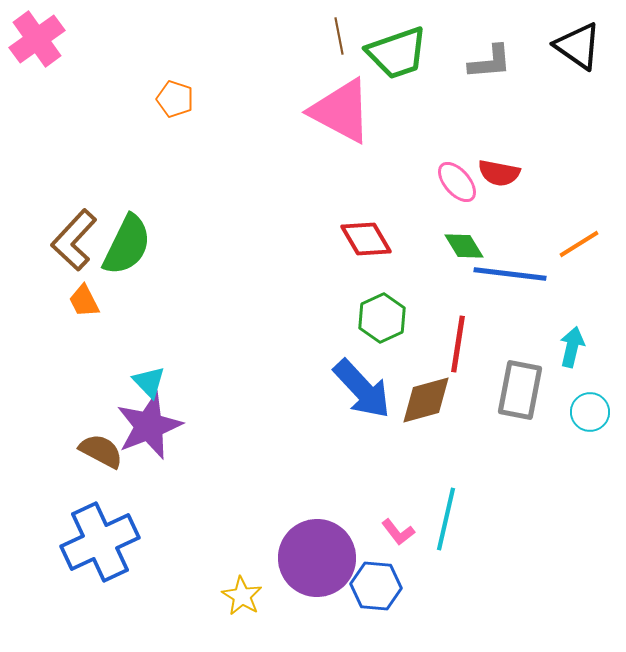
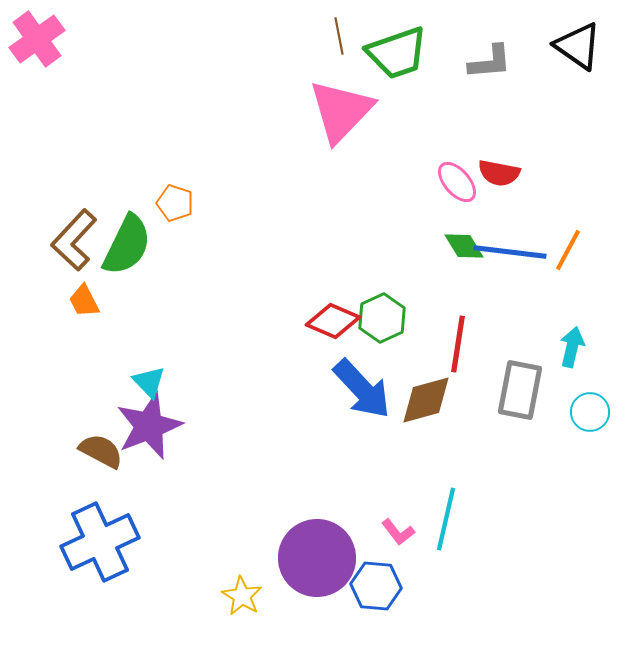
orange pentagon: moved 104 px down
pink triangle: rotated 46 degrees clockwise
red diamond: moved 33 px left, 82 px down; rotated 36 degrees counterclockwise
orange line: moved 11 px left, 6 px down; rotated 30 degrees counterclockwise
blue line: moved 22 px up
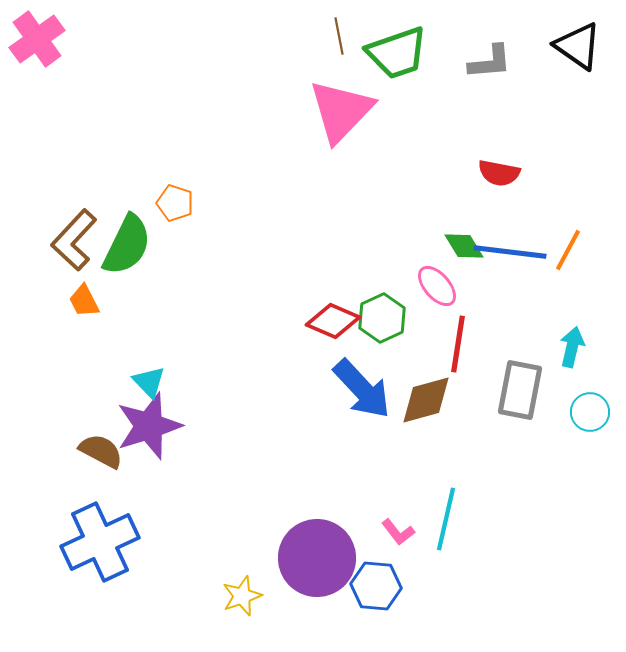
pink ellipse: moved 20 px left, 104 px down
purple star: rotated 4 degrees clockwise
yellow star: rotated 21 degrees clockwise
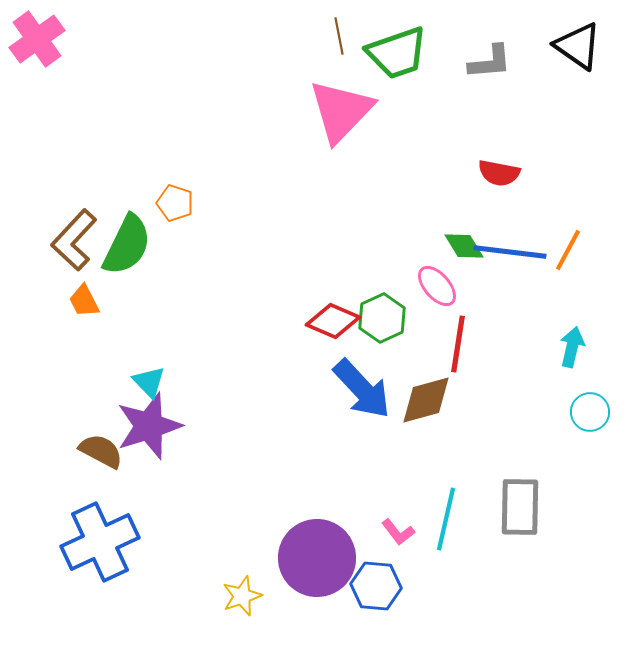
gray rectangle: moved 117 px down; rotated 10 degrees counterclockwise
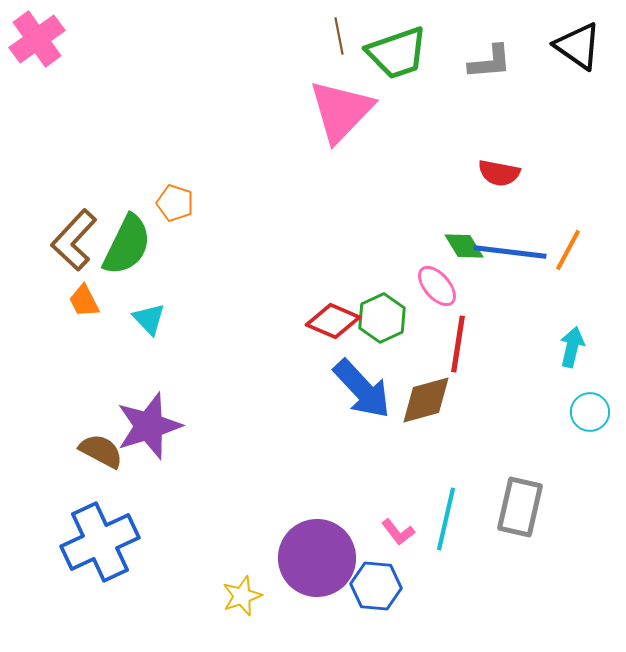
cyan triangle: moved 63 px up
gray rectangle: rotated 12 degrees clockwise
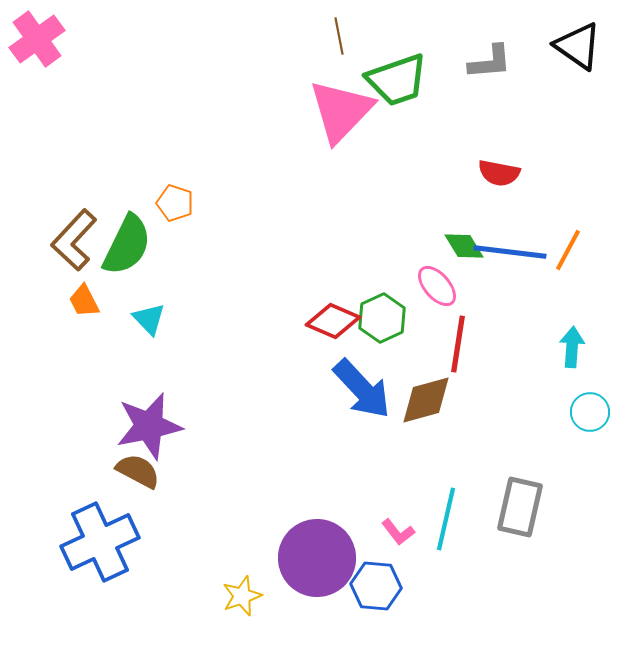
green trapezoid: moved 27 px down
cyan arrow: rotated 9 degrees counterclockwise
purple star: rotated 6 degrees clockwise
brown semicircle: moved 37 px right, 20 px down
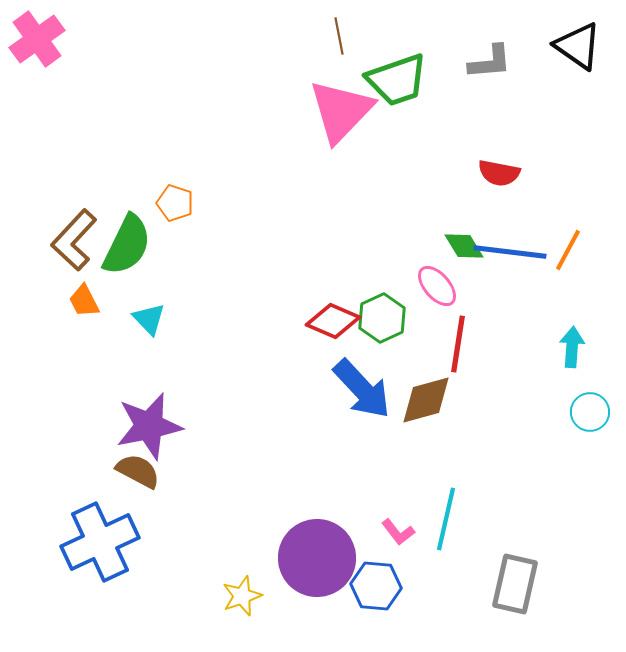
gray rectangle: moved 5 px left, 77 px down
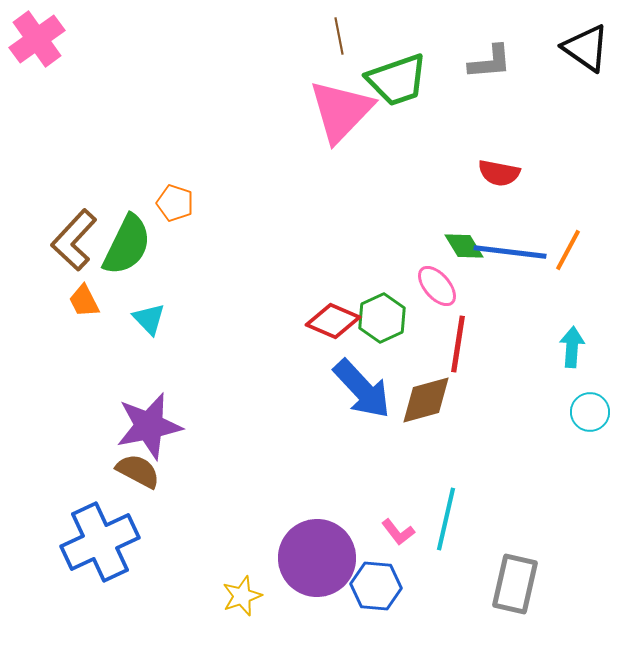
black triangle: moved 8 px right, 2 px down
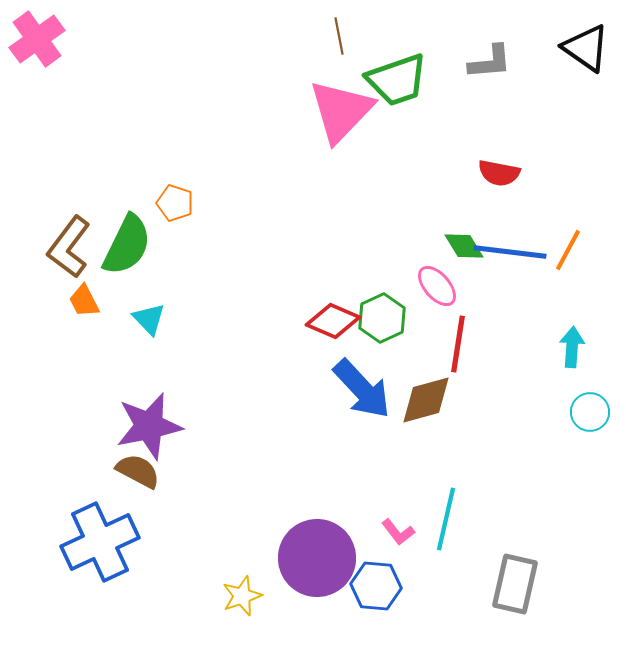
brown L-shape: moved 5 px left, 7 px down; rotated 6 degrees counterclockwise
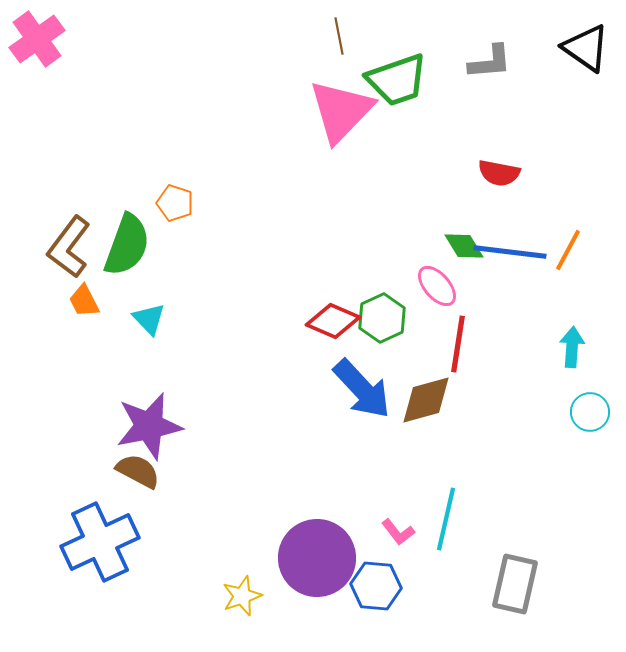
green semicircle: rotated 6 degrees counterclockwise
